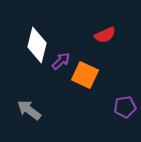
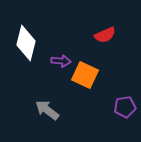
white diamond: moved 11 px left, 2 px up
purple arrow: rotated 48 degrees clockwise
gray arrow: moved 18 px right
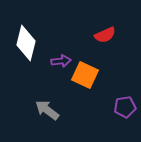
purple arrow: rotated 12 degrees counterclockwise
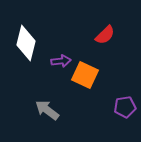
red semicircle: rotated 20 degrees counterclockwise
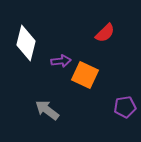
red semicircle: moved 2 px up
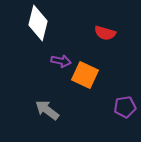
red semicircle: rotated 60 degrees clockwise
white diamond: moved 12 px right, 20 px up
purple arrow: rotated 18 degrees clockwise
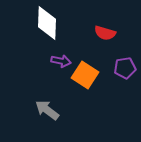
white diamond: moved 9 px right; rotated 12 degrees counterclockwise
orange square: rotated 8 degrees clockwise
purple pentagon: moved 39 px up
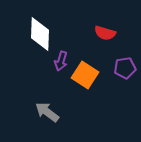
white diamond: moved 7 px left, 11 px down
purple arrow: rotated 96 degrees clockwise
gray arrow: moved 2 px down
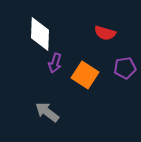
purple arrow: moved 6 px left, 2 px down
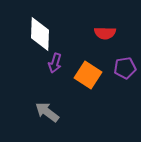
red semicircle: rotated 15 degrees counterclockwise
orange square: moved 3 px right
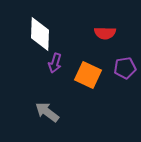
orange square: rotated 8 degrees counterclockwise
